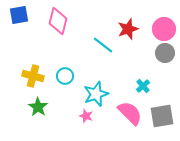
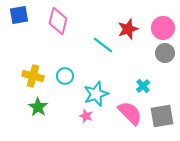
pink circle: moved 1 px left, 1 px up
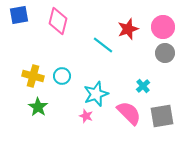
pink circle: moved 1 px up
cyan circle: moved 3 px left
pink semicircle: moved 1 px left
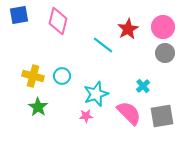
red star: rotated 10 degrees counterclockwise
pink star: rotated 24 degrees counterclockwise
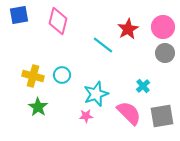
cyan circle: moved 1 px up
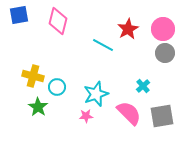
pink circle: moved 2 px down
cyan line: rotated 10 degrees counterclockwise
cyan circle: moved 5 px left, 12 px down
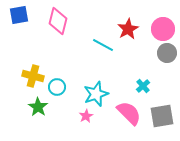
gray circle: moved 2 px right
pink star: rotated 24 degrees counterclockwise
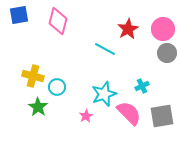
cyan line: moved 2 px right, 4 px down
cyan cross: moved 1 px left; rotated 16 degrees clockwise
cyan star: moved 8 px right
